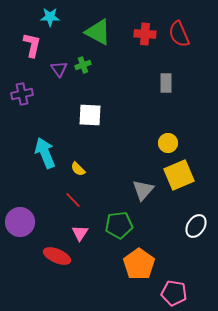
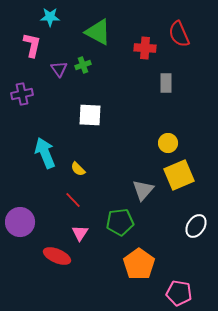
red cross: moved 14 px down
green pentagon: moved 1 px right, 3 px up
pink pentagon: moved 5 px right
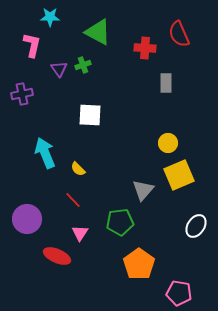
purple circle: moved 7 px right, 3 px up
